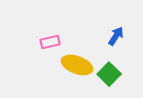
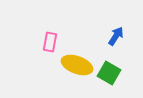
pink rectangle: rotated 66 degrees counterclockwise
green square: moved 1 px up; rotated 15 degrees counterclockwise
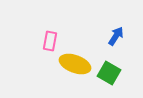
pink rectangle: moved 1 px up
yellow ellipse: moved 2 px left, 1 px up
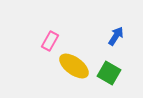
pink rectangle: rotated 18 degrees clockwise
yellow ellipse: moved 1 px left, 2 px down; rotated 16 degrees clockwise
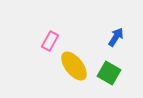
blue arrow: moved 1 px down
yellow ellipse: rotated 16 degrees clockwise
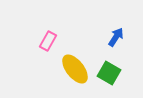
pink rectangle: moved 2 px left
yellow ellipse: moved 1 px right, 3 px down
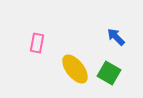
blue arrow: rotated 78 degrees counterclockwise
pink rectangle: moved 11 px left, 2 px down; rotated 18 degrees counterclockwise
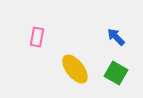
pink rectangle: moved 6 px up
green square: moved 7 px right
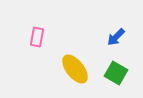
blue arrow: rotated 90 degrees counterclockwise
